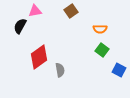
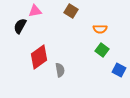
brown square: rotated 24 degrees counterclockwise
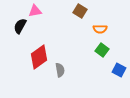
brown square: moved 9 px right
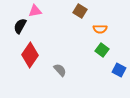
red diamond: moved 9 px left, 2 px up; rotated 20 degrees counterclockwise
gray semicircle: rotated 32 degrees counterclockwise
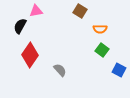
pink triangle: moved 1 px right
